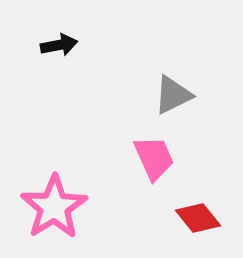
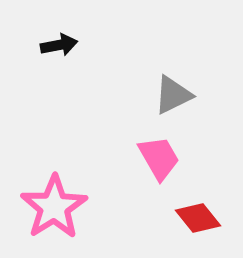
pink trapezoid: moved 5 px right; rotated 6 degrees counterclockwise
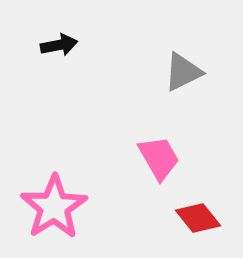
gray triangle: moved 10 px right, 23 px up
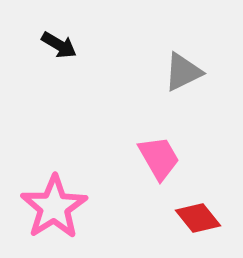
black arrow: rotated 42 degrees clockwise
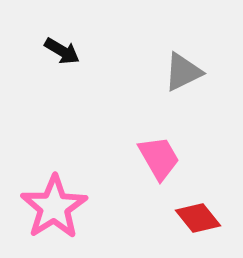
black arrow: moved 3 px right, 6 px down
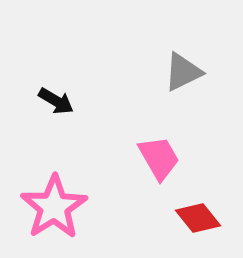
black arrow: moved 6 px left, 50 px down
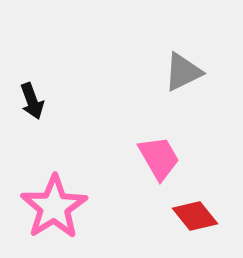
black arrow: moved 24 px left; rotated 39 degrees clockwise
red diamond: moved 3 px left, 2 px up
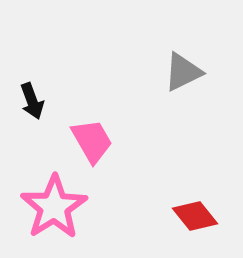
pink trapezoid: moved 67 px left, 17 px up
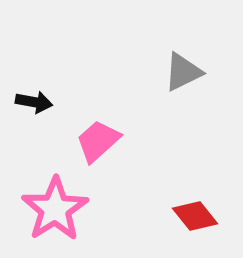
black arrow: moved 2 px right, 1 px down; rotated 60 degrees counterclockwise
pink trapezoid: moved 6 px right; rotated 102 degrees counterclockwise
pink star: moved 1 px right, 2 px down
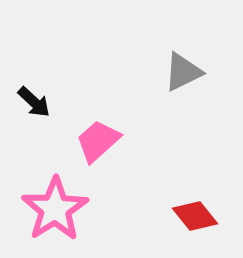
black arrow: rotated 33 degrees clockwise
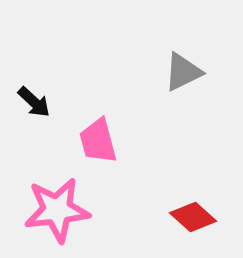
pink trapezoid: rotated 63 degrees counterclockwise
pink star: moved 2 px right, 1 px down; rotated 26 degrees clockwise
red diamond: moved 2 px left, 1 px down; rotated 9 degrees counterclockwise
